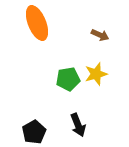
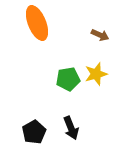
black arrow: moved 7 px left, 3 px down
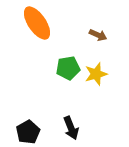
orange ellipse: rotated 12 degrees counterclockwise
brown arrow: moved 2 px left
green pentagon: moved 11 px up
black pentagon: moved 6 px left
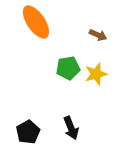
orange ellipse: moved 1 px left, 1 px up
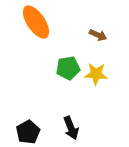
yellow star: rotated 20 degrees clockwise
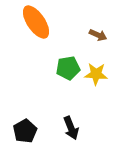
black pentagon: moved 3 px left, 1 px up
